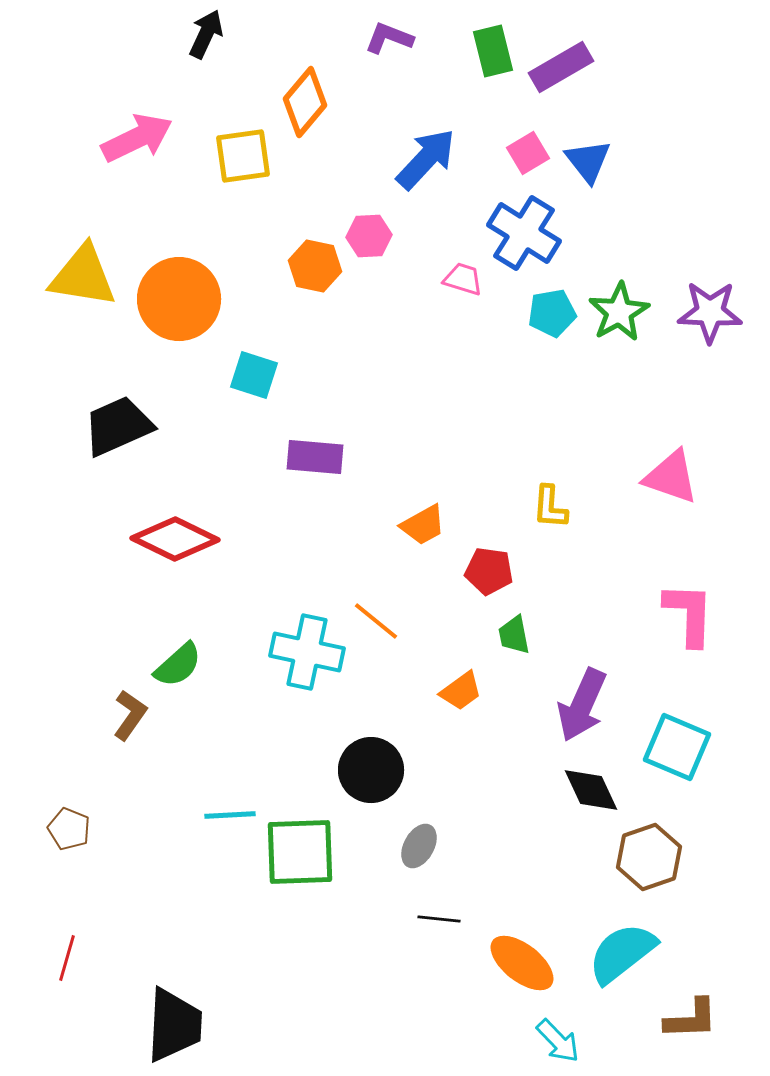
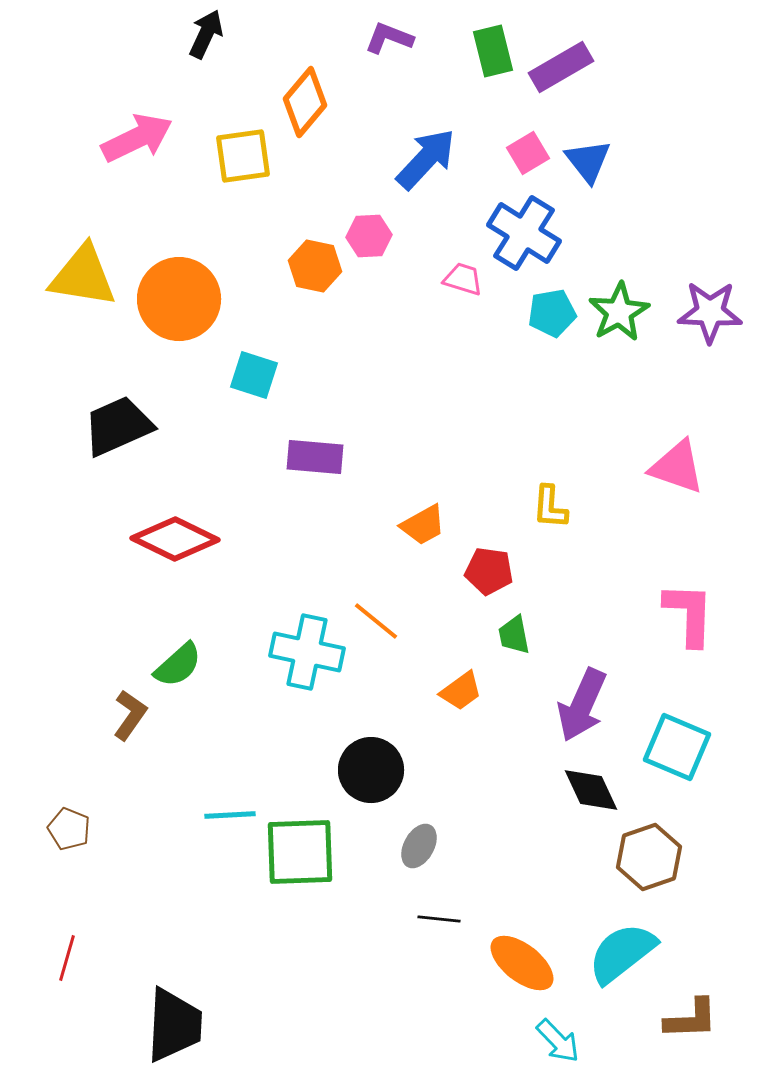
pink triangle at (671, 477): moved 6 px right, 10 px up
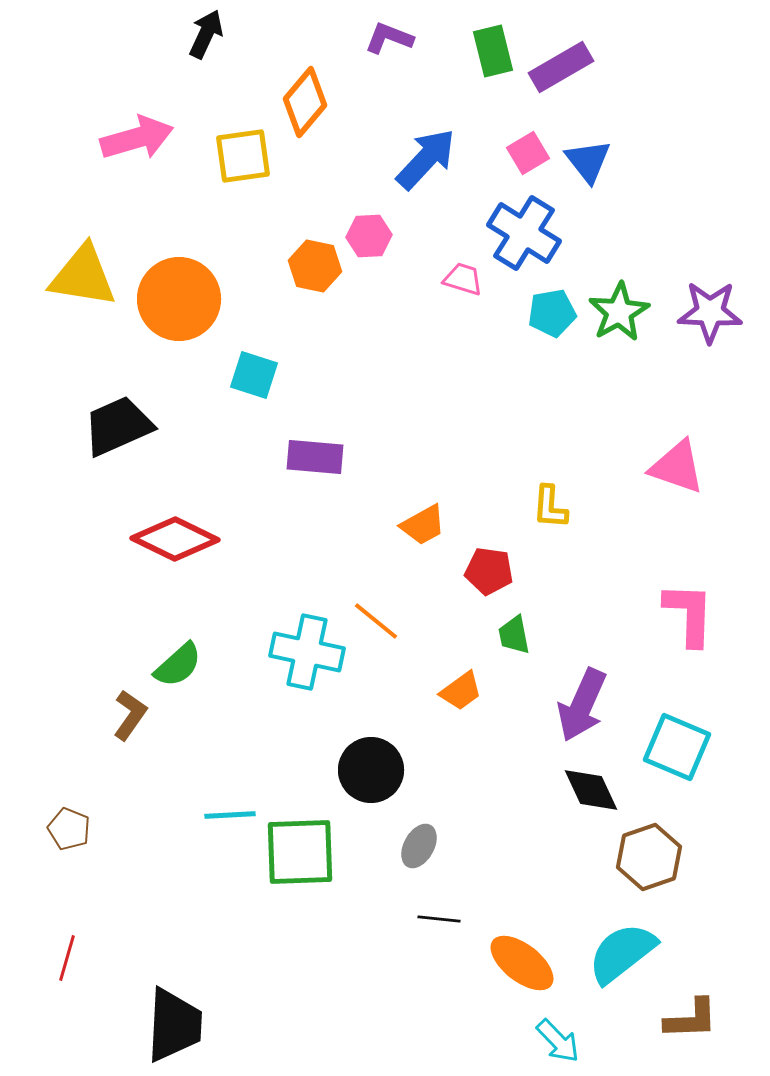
pink arrow at (137, 138): rotated 10 degrees clockwise
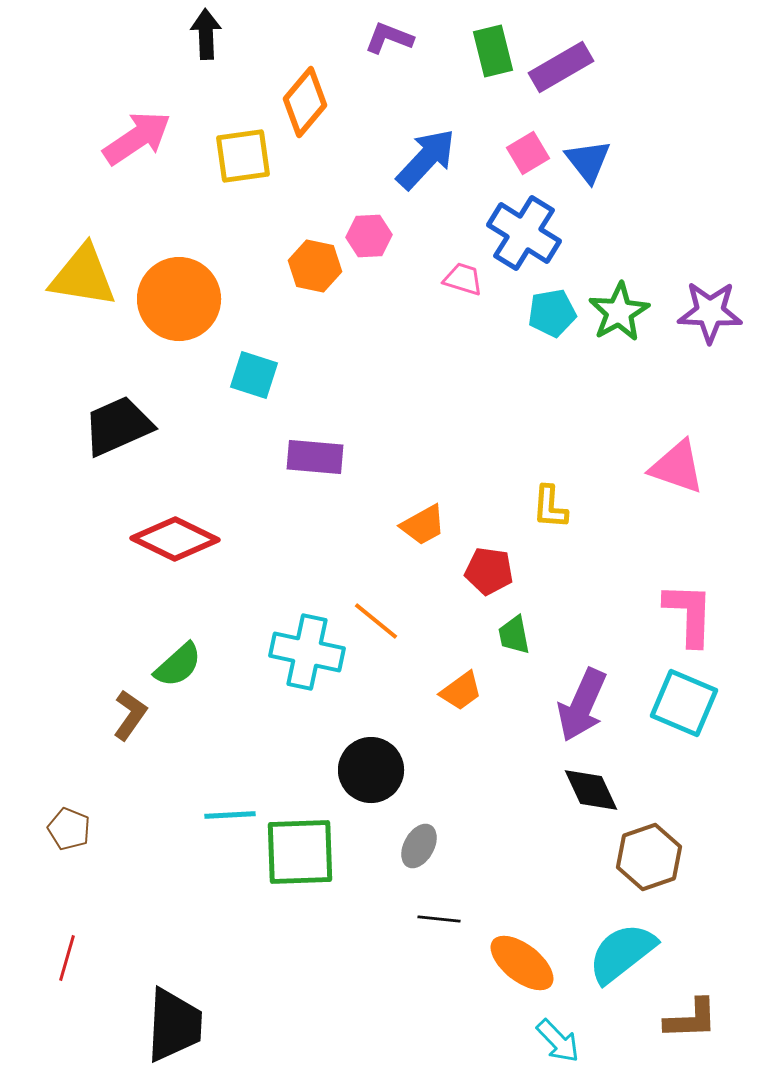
black arrow at (206, 34): rotated 27 degrees counterclockwise
pink arrow at (137, 138): rotated 18 degrees counterclockwise
cyan square at (677, 747): moved 7 px right, 44 px up
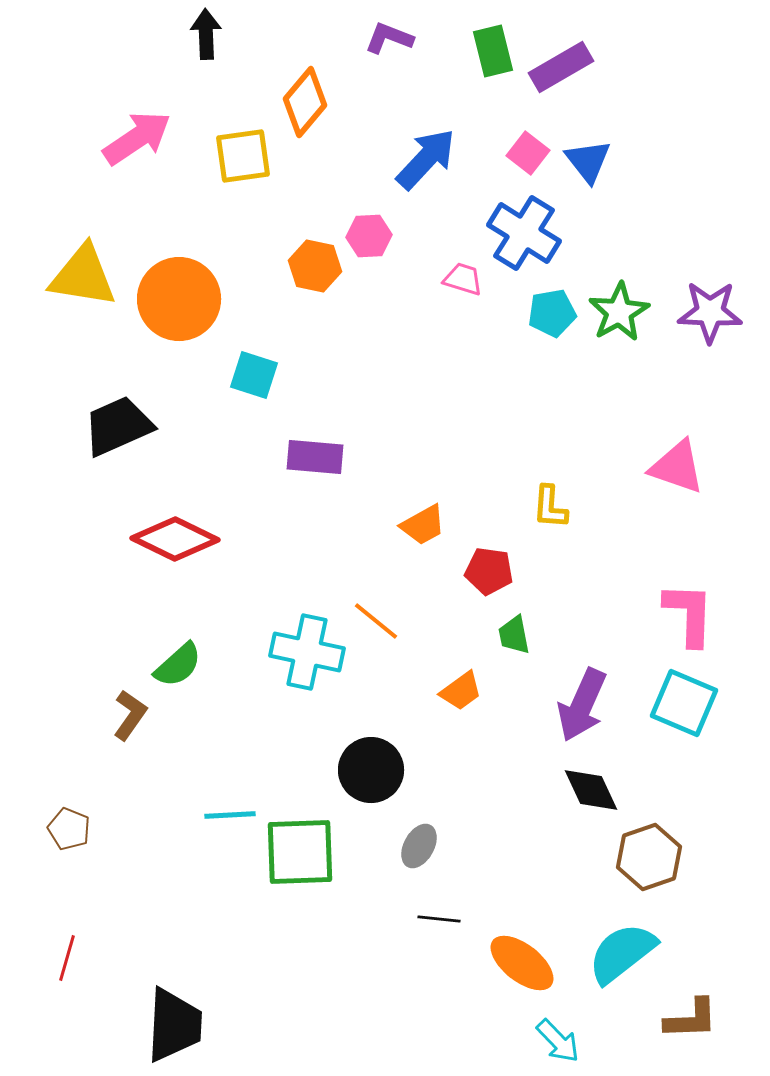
pink square at (528, 153): rotated 21 degrees counterclockwise
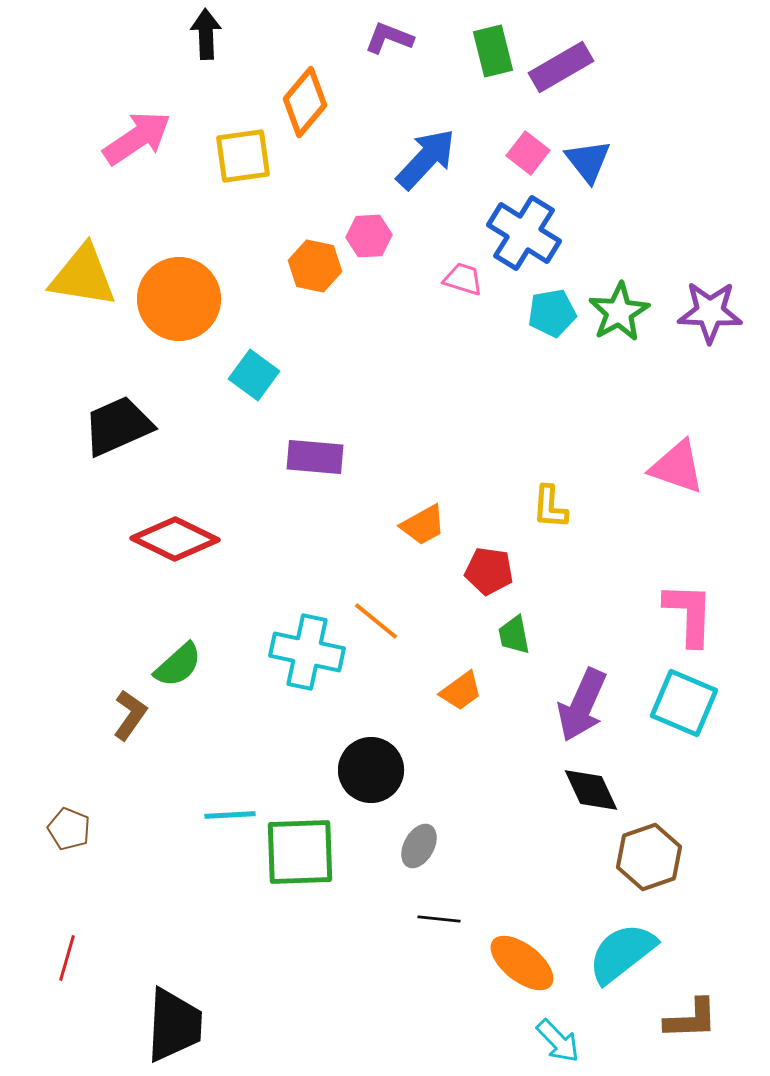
cyan square at (254, 375): rotated 18 degrees clockwise
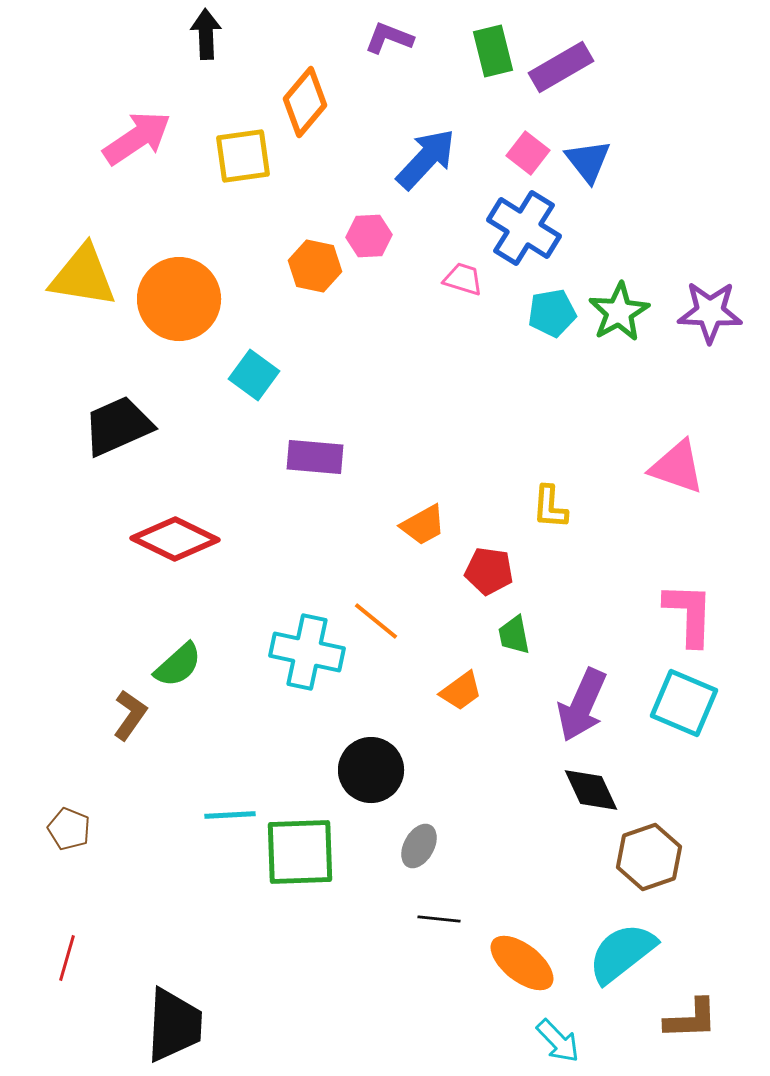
blue cross at (524, 233): moved 5 px up
